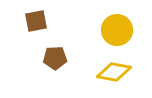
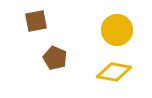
brown pentagon: rotated 25 degrees clockwise
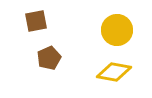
brown pentagon: moved 6 px left; rotated 25 degrees clockwise
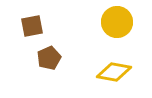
brown square: moved 4 px left, 5 px down
yellow circle: moved 8 px up
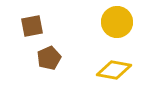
yellow diamond: moved 2 px up
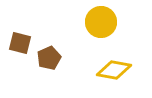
yellow circle: moved 16 px left
brown square: moved 12 px left, 17 px down; rotated 25 degrees clockwise
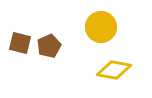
yellow circle: moved 5 px down
brown pentagon: moved 12 px up
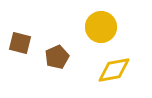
brown pentagon: moved 8 px right, 11 px down
yellow diamond: rotated 20 degrees counterclockwise
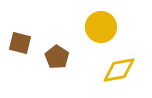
brown pentagon: rotated 15 degrees counterclockwise
yellow diamond: moved 5 px right
